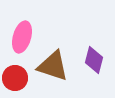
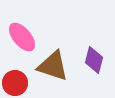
pink ellipse: rotated 56 degrees counterclockwise
red circle: moved 5 px down
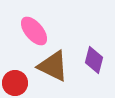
pink ellipse: moved 12 px right, 6 px up
brown triangle: rotated 8 degrees clockwise
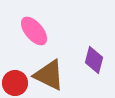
brown triangle: moved 4 px left, 9 px down
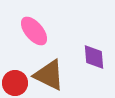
purple diamond: moved 3 px up; rotated 20 degrees counterclockwise
